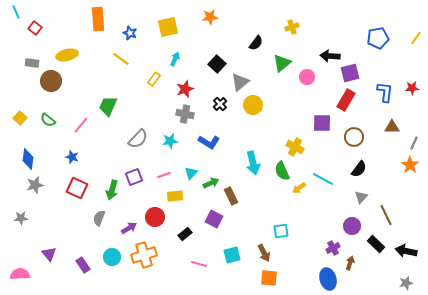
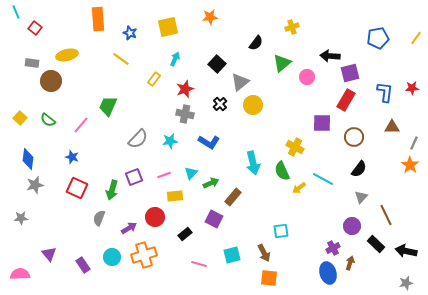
brown rectangle at (231, 196): moved 2 px right, 1 px down; rotated 66 degrees clockwise
blue ellipse at (328, 279): moved 6 px up
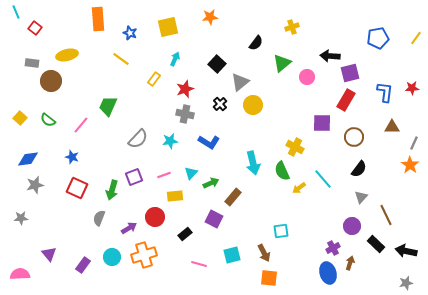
blue diamond at (28, 159): rotated 75 degrees clockwise
cyan line at (323, 179): rotated 20 degrees clockwise
purple rectangle at (83, 265): rotated 70 degrees clockwise
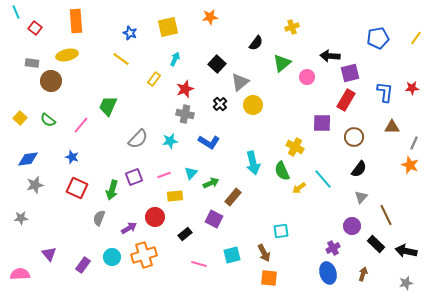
orange rectangle at (98, 19): moved 22 px left, 2 px down
orange star at (410, 165): rotated 12 degrees counterclockwise
brown arrow at (350, 263): moved 13 px right, 11 px down
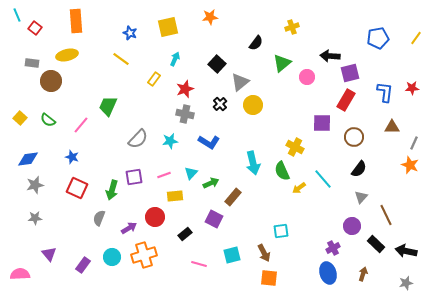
cyan line at (16, 12): moved 1 px right, 3 px down
purple square at (134, 177): rotated 12 degrees clockwise
gray star at (21, 218): moved 14 px right
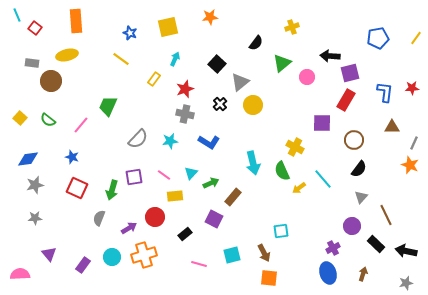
brown circle at (354, 137): moved 3 px down
pink line at (164, 175): rotated 56 degrees clockwise
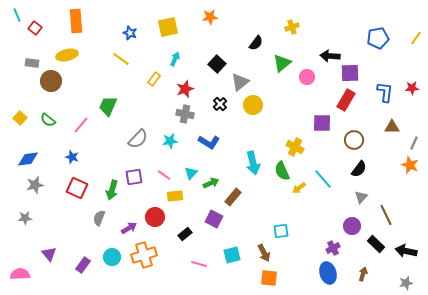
purple square at (350, 73): rotated 12 degrees clockwise
gray star at (35, 218): moved 10 px left
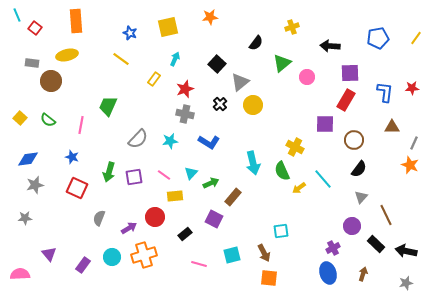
black arrow at (330, 56): moved 10 px up
purple square at (322, 123): moved 3 px right, 1 px down
pink line at (81, 125): rotated 30 degrees counterclockwise
green arrow at (112, 190): moved 3 px left, 18 px up
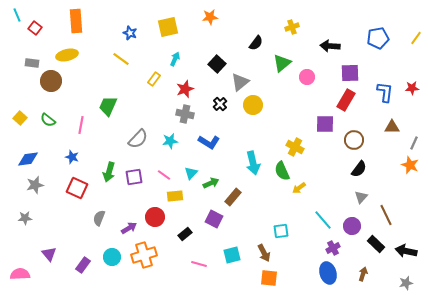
cyan line at (323, 179): moved 41 px down
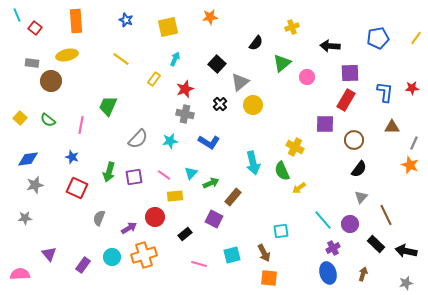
blue star at (130, 33): moved 4 px left, 13 px up
purple circle at (352, 226): moved 2 px left, 2 px up
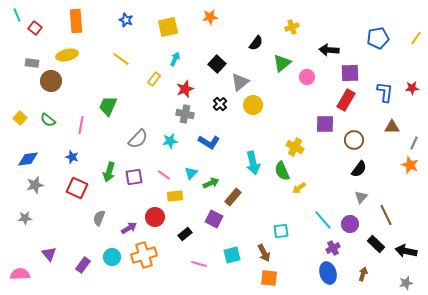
black arrow at (330, 46): moved 1 px left, 4 px down
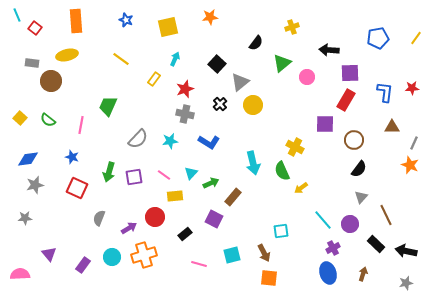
yellow arrow at (299, 188): moved 2 px right
